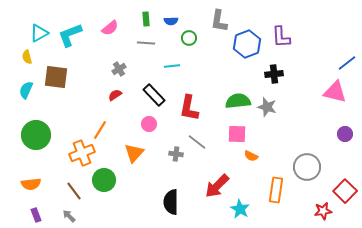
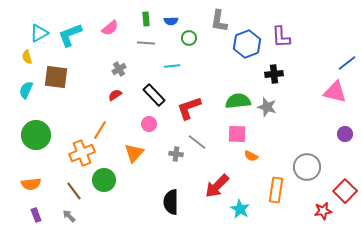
red L-shape at (189, 108): rotated 60 degrees clockwise
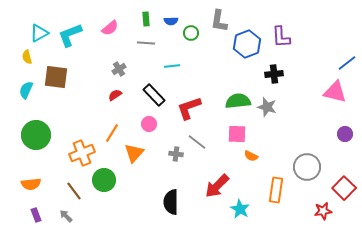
green circle at (189, 38): moved 2 px right, 5 px up
orange line at (100, 130): moved 12 px right, 3 px down
red square at (345, 191): moved 1 px left, 3 px up
gray arrow at (69, 216): moved 3 px left
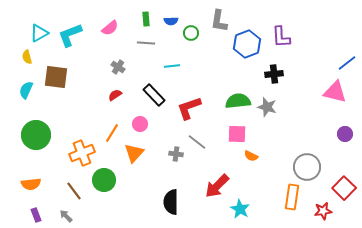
gray cross at (119, 69): moved 1 px left, 2 px up; rotated 24 degrees counterclockwise
pink circle at (149, 124): moved 9 px left
orange rectangle at (276, 190): moved 16 px right, 7 px down
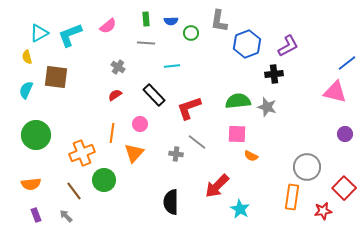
pink semicircle at (110, 28): moved 2 px left, 2 px up
purple L-shape at (281, 37): moved 7 px right, 9 px down; rotated 115 degrees counterclockwise
orange line at (112, 133): rotated 24 degrees counterclockwise
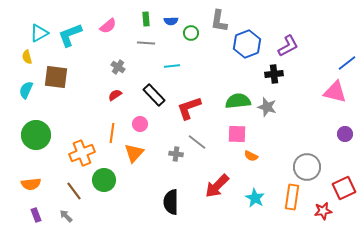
red square at (344, 188): rotated 20 degrees clockwise
cyan star at (240, 209): moved 15 px right, 11 px up
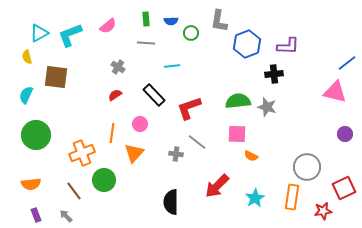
purple L-shape at (288, 46): rotated 30 degrees clockwise
cyan semicircle at (26, 90): moved 5 px down
cyan star at (255, 198): rotated 12 degrees clockwise
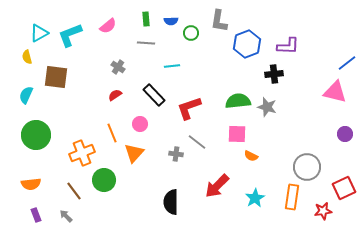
orange line at (112, 133): rotated 30 degrees counterclockwise
